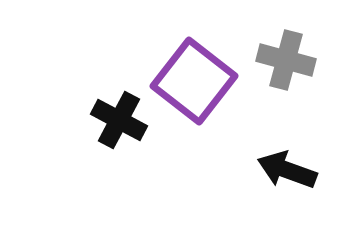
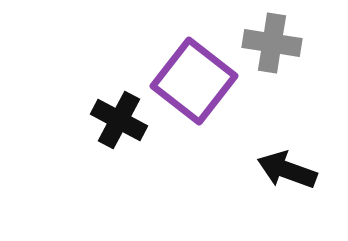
gray cross: moved 14 px left, 17 px up; rotated 6 degrees counterclockwise
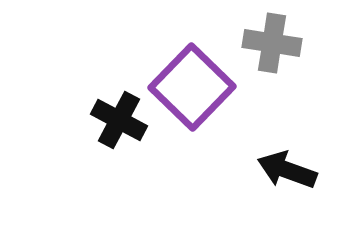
purple square: moved 2 px left, 6 px down; rotated 6 degrees clockwise
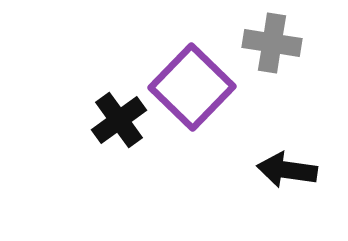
black cross: rotated 26 degrees clockwise
black arrow: rotated 12 degrees counterclockwise
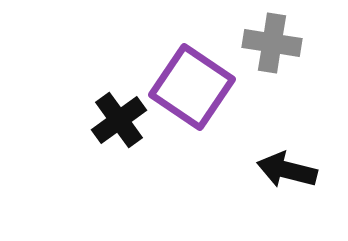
purple square: rotated 10 degrees counterclockwise
black arrow: rotated 6 degrees clockwise
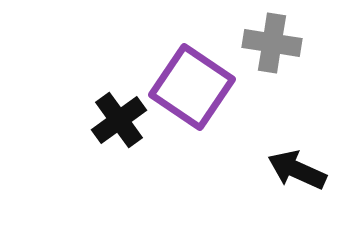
black arrow: moved 10 px right; rotated 10 degrees clockwise
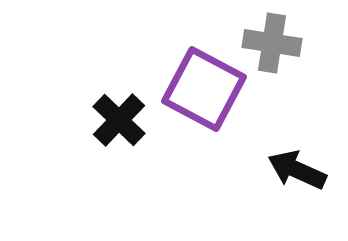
purple square: moved 12 px right, 2 px down; rotated 6 degrees counterclockwise
black cross: rotated 10 degrees counterclockwise
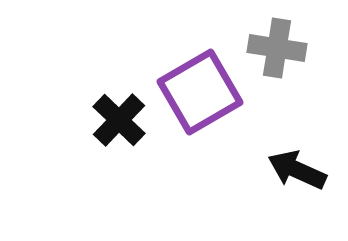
gray cross: moved 5 px right, 5 px down
purple square: moved 4 px left, 3 px down; rotated 32 degrees clockwise
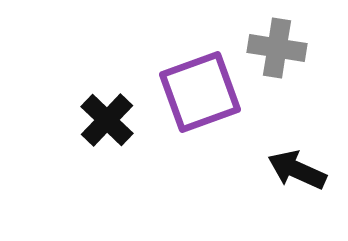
purple square: rotated 10 degrees clockwise
black cross: moved 12 px left
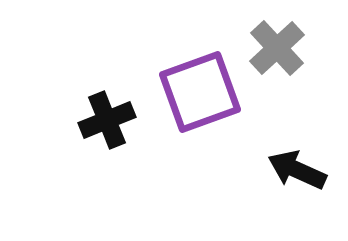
gray cross: rotated 38 degrees clockwise
black cross: rotated 24 degrees clockwise
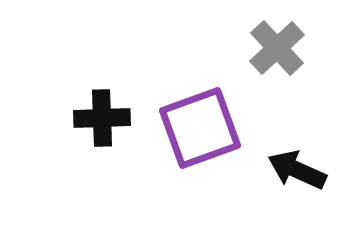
purple square: moved 36 px down
black cross: moved 5 px left, 2 px up; rotated 20 degrees clockwise
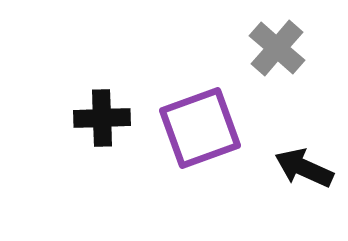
gray cross: rotated 6 degrees counterclockwise
black arrow: moved 7 px right, 2 px up
